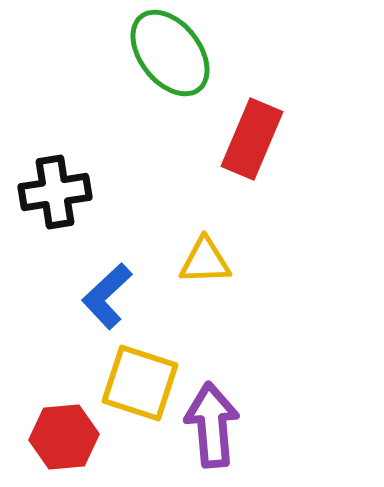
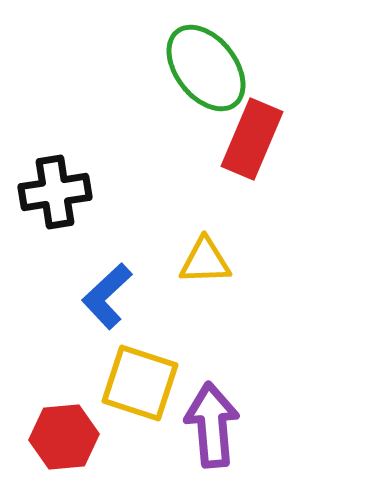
green ellipse: moved 36 px right, 15 px down
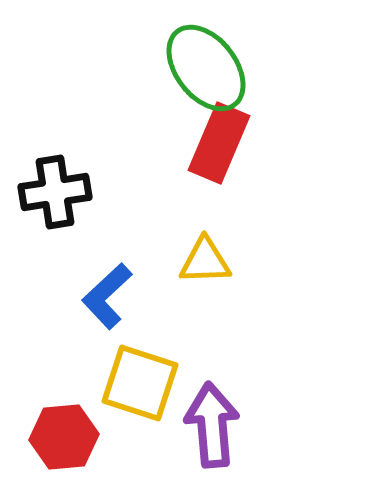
red rectangle: moved 33 px left, 4 px down
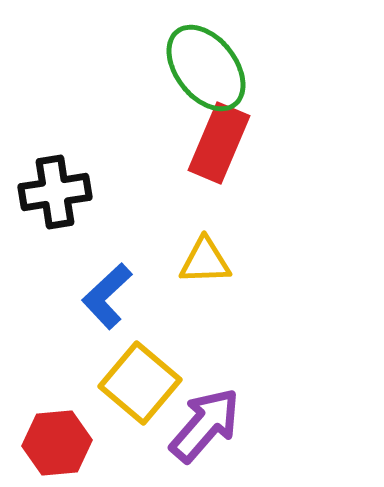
yellow square: rotated 22 degrees clockwise
purple arrow: moved 7 px left; rotated 46 degrees clockwise
red hexagon: moved 7 px left, 6 px down
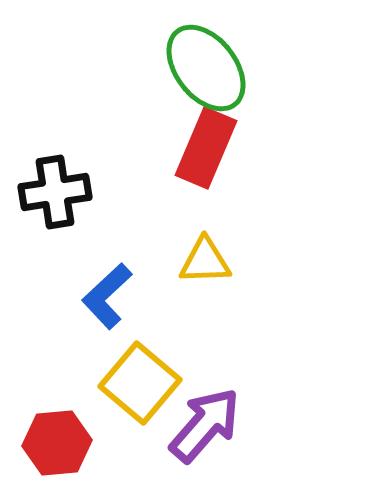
red rectangle: moved 13 px left, 5 px down
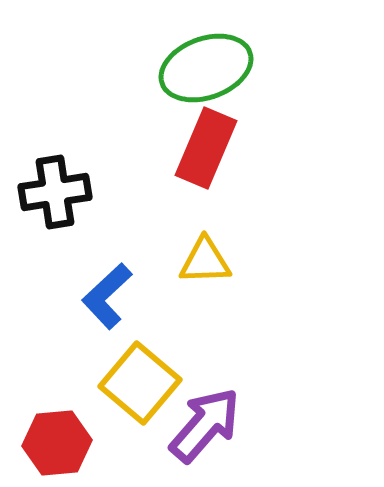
green ellipse: rotated 72 degrees counterclockwise
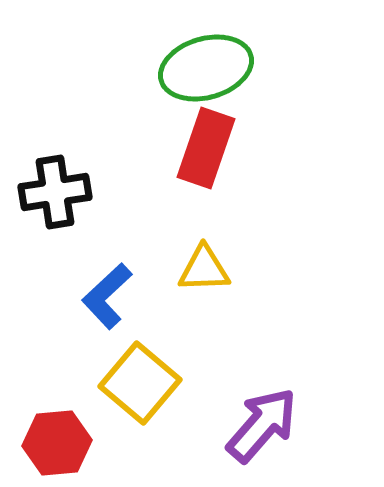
green ellipse: rotated 4 degrees clockwise
red rectangle: rotated 4 degrees counterclockwise
yellow triangle: moved 1 px left, 8 px down
purple arrow: moved 57 px right
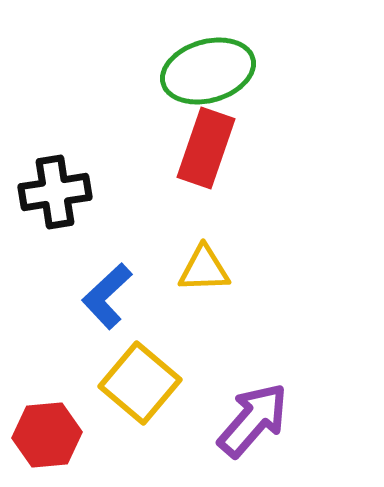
green ellipse: moved 2 px right, 3 px down
purple arrow: moved 9 px left, 5 px up
red hexagon: moved 10 px left, 8 px up
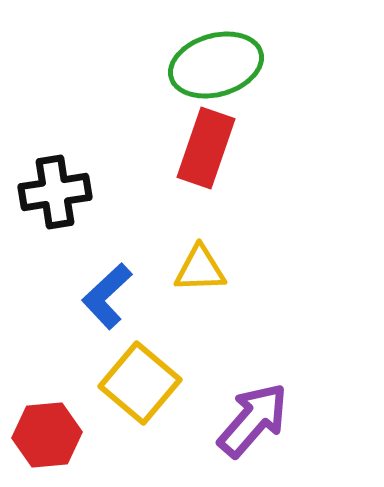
green ellipse: moved 8 px right, 6 px up
yellow triangle: moved 4 px left
